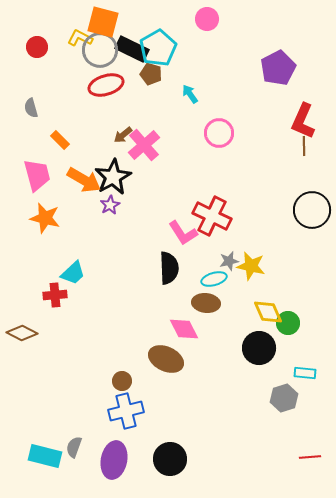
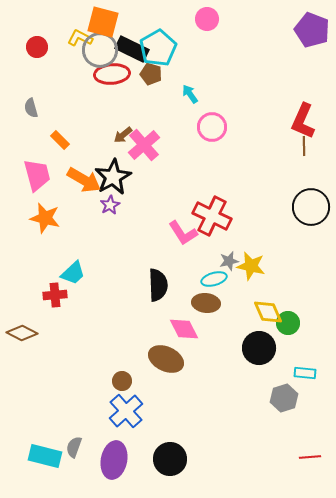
purple pentagon at (278, 68): moved 34 px right, 38 px up; rotated 24 degrees counterclockwise
red ellipse at (106, 85): moved 6 px right, 11 px up; rotated 12 degrees clockwise
pink circle at (219, 133): moved 7 px left, 6 px up
black circle at (312, 210): moved 1 px left, 3 px up
black semicircle at (169, 268): moved 11 px left, 17 px down
blue cross at (126, 411): rotated 28 degrees counterclockwise
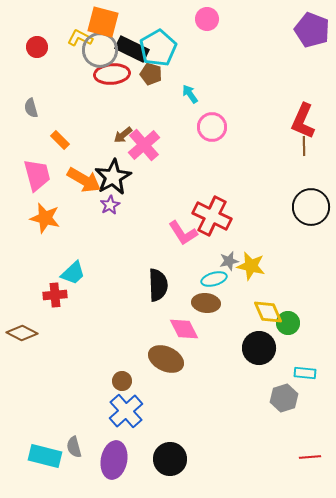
gray semicircle at (74, 447): rotated 35 degrees counterclockwise
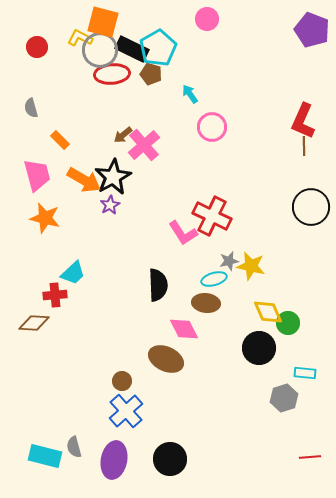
brown diamond at (22, 333): moved 12 px right, 10 px up; rotated 24 degrees counterclockwise
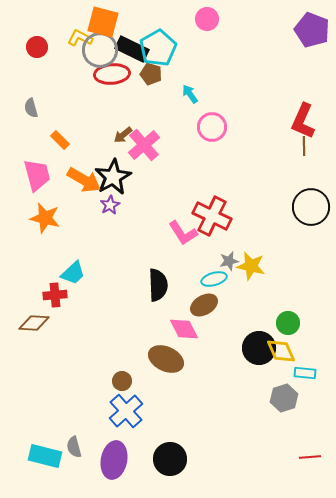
brown ellipse at (206, 303): moved 2 px left, 2 px down; rotated 36 degrees counterclockwise
yellow diamond at (268, 312): moved 13 px right, 39 px down
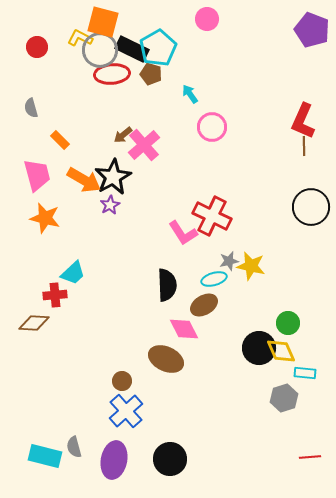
black semicircle at (158, 285): moved 9 px right
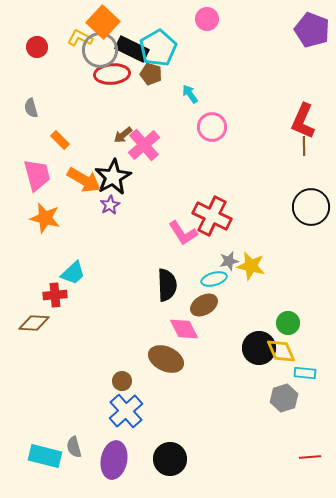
orange square at (103, 22): rotated 28 degrees clockwise
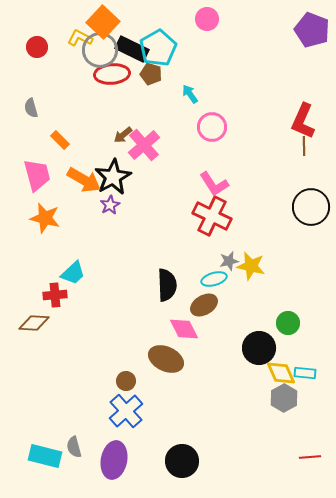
pink L-shape at (183, 233): moved 31 px right, 49 px up
yellow diamond at (281, 351): moved 22 px down
brown circle at (122, 381): moved 4 px right
gray hexagon at (284, 398): rotated 12 degrees counterclockwise
black circle at (170, 459): moved 12 px right, 2 px down
